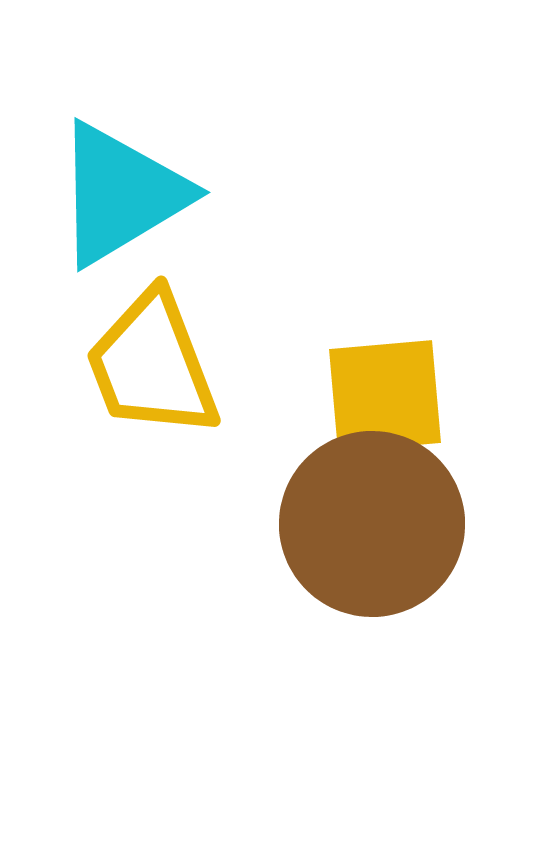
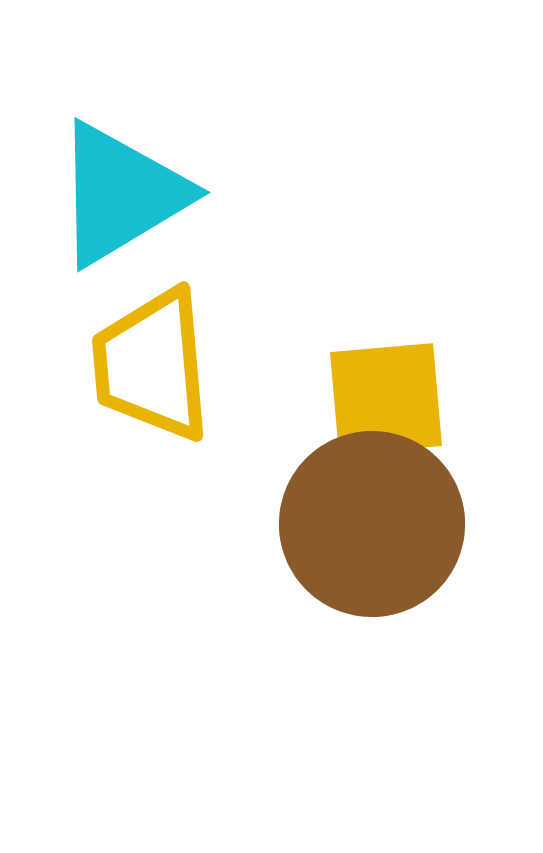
yellow trapezoid: rotated 16 degrees clockwise
yellow square: moved 1 px right, 3 px down
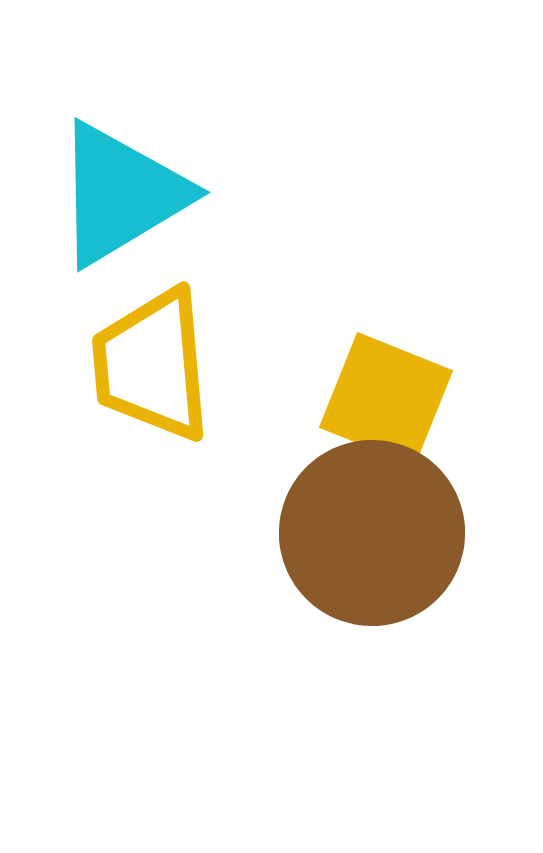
yellow square: rotated 27 degrees clockwise
brown circle: moved 9 px down
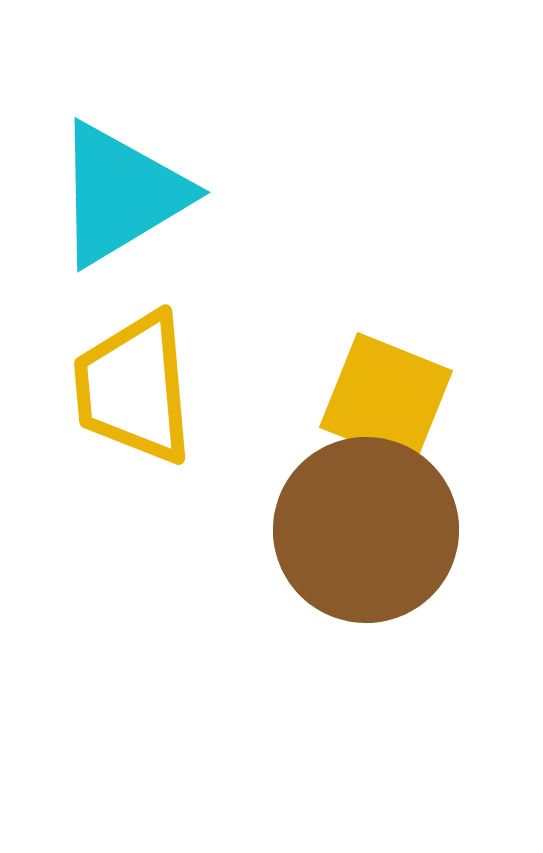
yellow trapezoid: moved 18 px left, 23 px down
brown circle: moved 6 px left, 3 px up
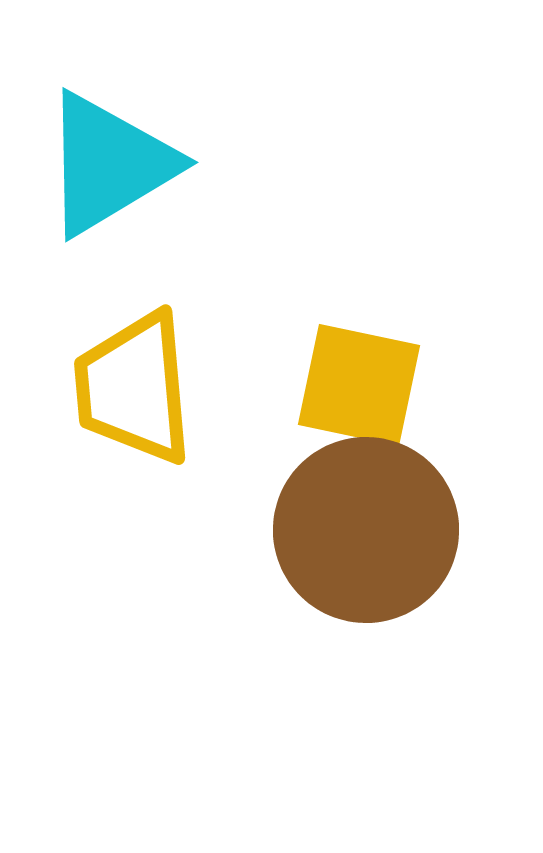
cyan triangle: moved 12 px left, 30 px up
yellow square: moved 27 px left, 14 px up; rotated 10 degrees counterclockwise
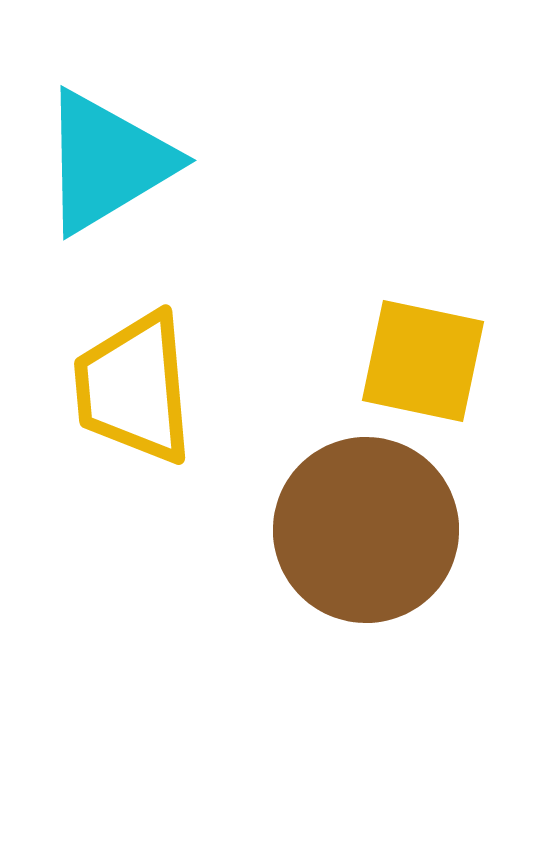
cyan triangle: moved 2 px left, 2 px up
yellow square: moved 64 px right, 24 px up
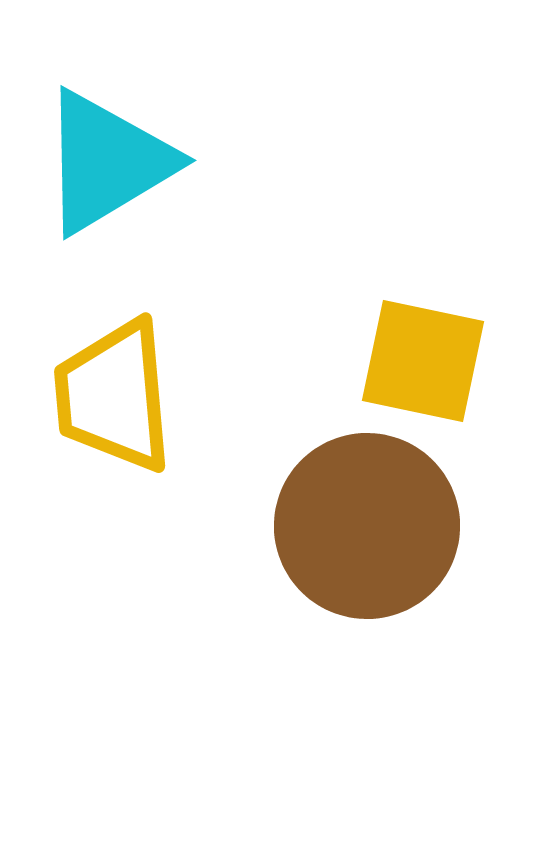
yellow trapezoid: moved 20 px left, 8 px down
brown circle: moved 1 px right, 4 px up
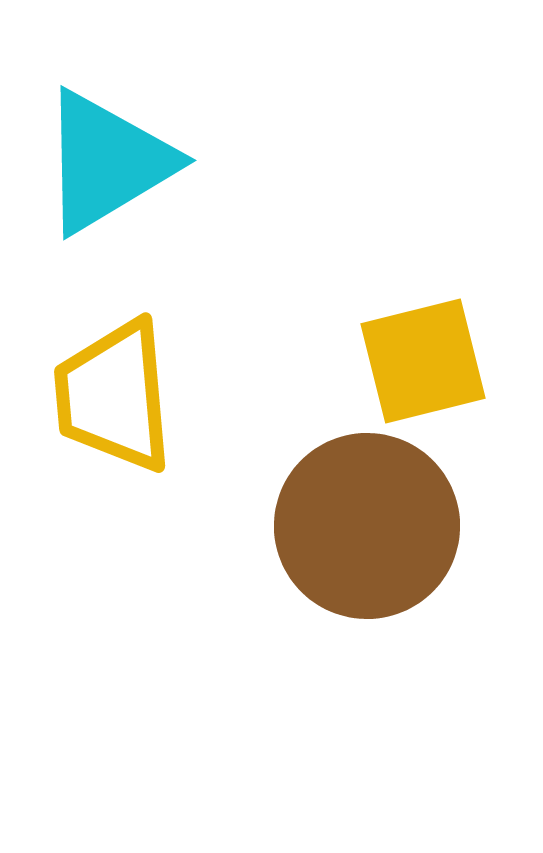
yellow square: rotated 26 degrees counterclockwise
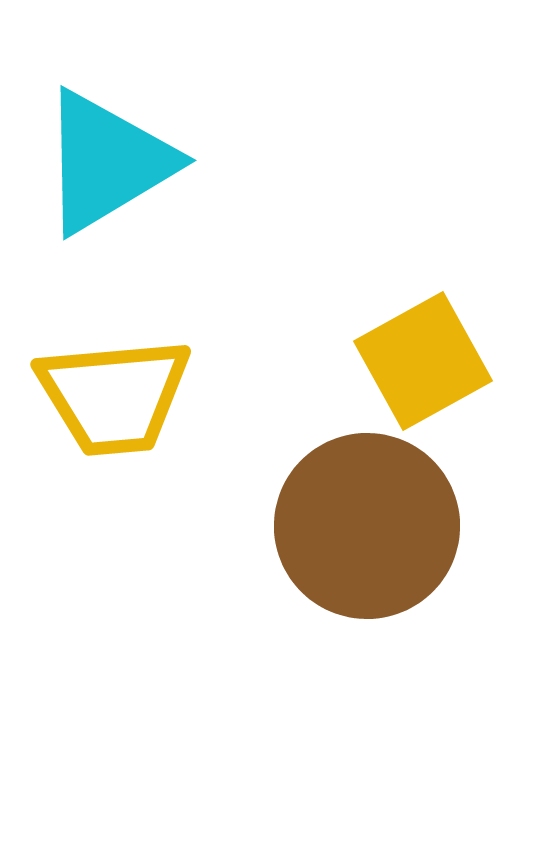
yellow square: rotated 15 degrees counterclockwise
yellow trapezoid: rotated 90 degrees counterclockwise
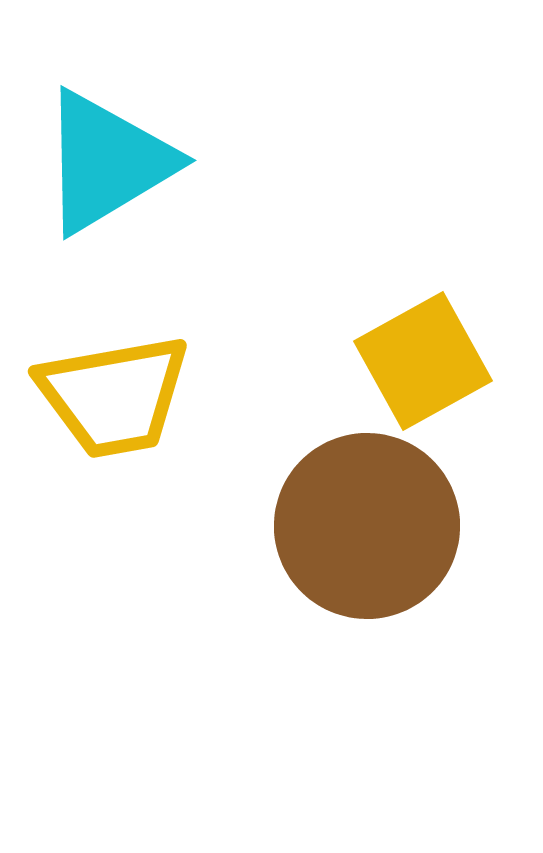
yellow trapezoid: rotated 5 degrees counterclockwise
